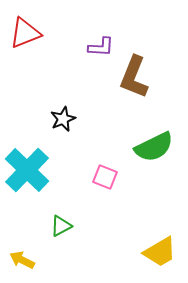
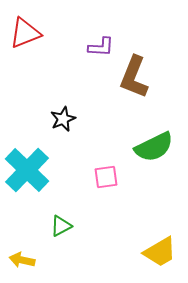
pink square: moved 1 px right; rotated 30 degrees counterclockwise
yellow arrow: rotated 15 degrees counterclockwise
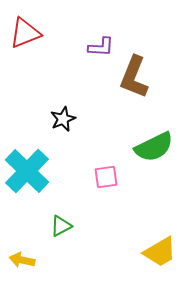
cyan cross: moved 1 px down
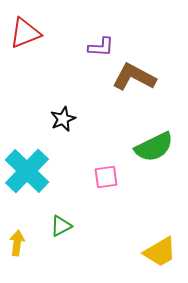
brown L-shape: rotated 96 degrees clockwise
yellow arrow: moved 5 px left, 17 px up; rotated 85 degrees clockwise
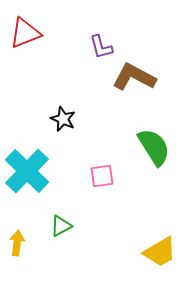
purple L-shape: rotated 72 degrees clockwise
black star: rotated 25 degrees counterclockwise
green semicircle: rotated 96 degrees counterclockwise
pink square: moved 4 px left, 1 px up
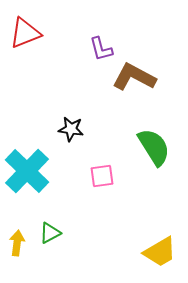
purple L-shape: moved 2 px down
black star: moved 8 px right, 10 px down; rotated 15 degrees counterclockwise
green triangle: moved 11 px left, 7 px down
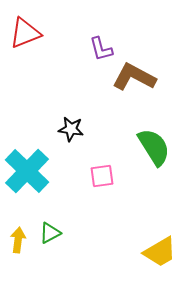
yellow arrow: moved 1 px right, 3 px up
